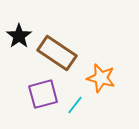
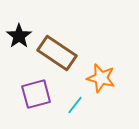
purple square: moved 7 px left
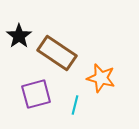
cyan line: rotated 24 degrees counterclockwise
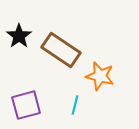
brown rectangle: moved 4 px right, 3 px up
orange star: moved 1 px left, 2 px up
purple square: moved 10 px left, 11 px down
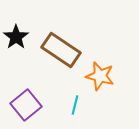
black star: moved 3 px left, 1 px down
purple square: rotated 24 degrees counterclockwise
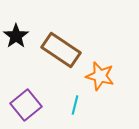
black star: moved 1 px up
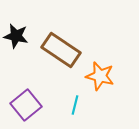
black star: rotated 25 degrees counterclockwise
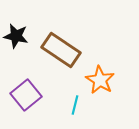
orange star: moved 4 px down; rotated 16 degrees clockwise
purple square: moved 10 px up
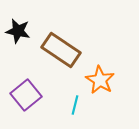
black star: moved 2 px right, 5 px up
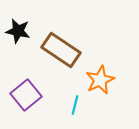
orange star: rotated 16 degrees clockwise
